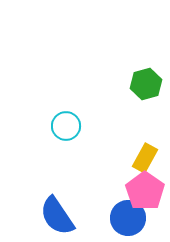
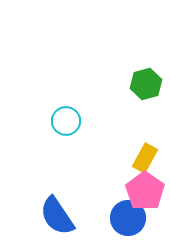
cyan circle: moved 5 px up
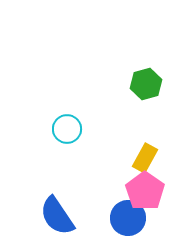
cyan circle: moved 1 px right, 8 px down
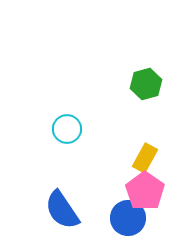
blue semicircle: moved 5 px right, 6 px up
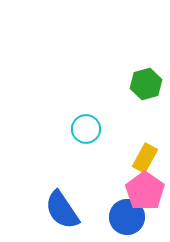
cyan circle: moved 19 px right
blue circle: moved 1 px left, 1 px up
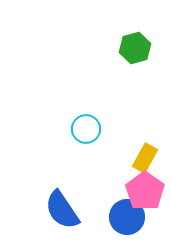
green hexagon: moved 11 px left, 36 px up
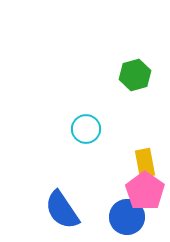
green hexagon: moved 27 px down
yellow rectangle: moved 5 px down; rotated 40 degrees counterclockwise
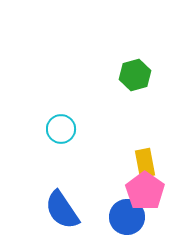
cyan circle: moved 25 px left
